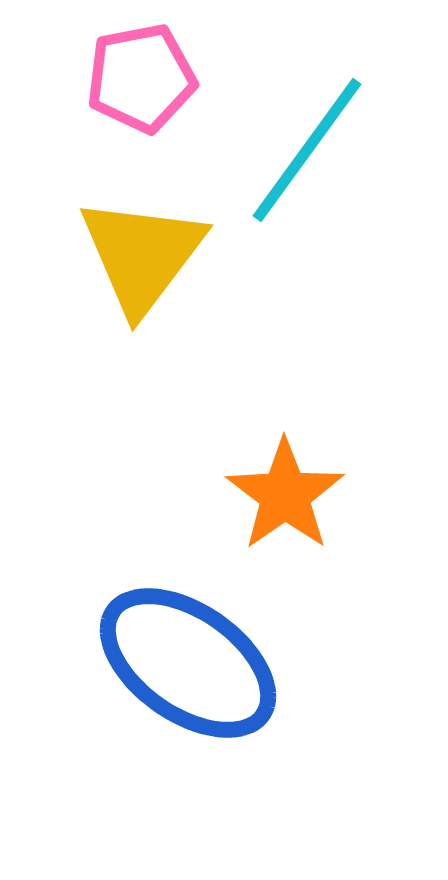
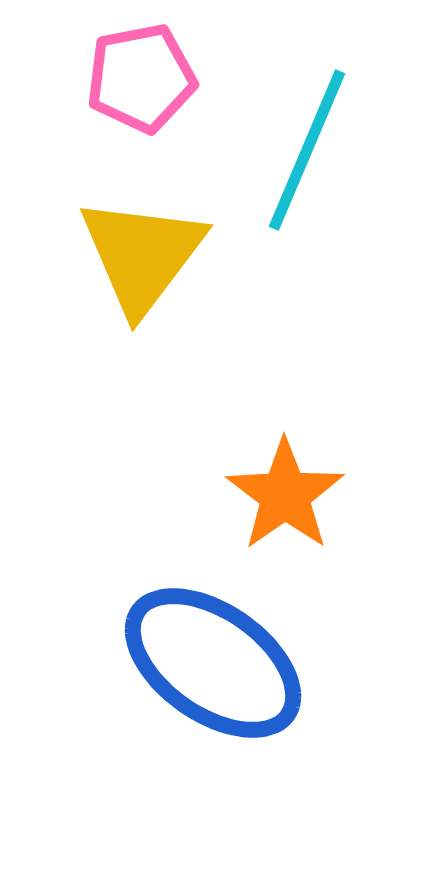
cyan line: rotated 13 degrees counterclockwise
blue ellipse: moved 25 px right
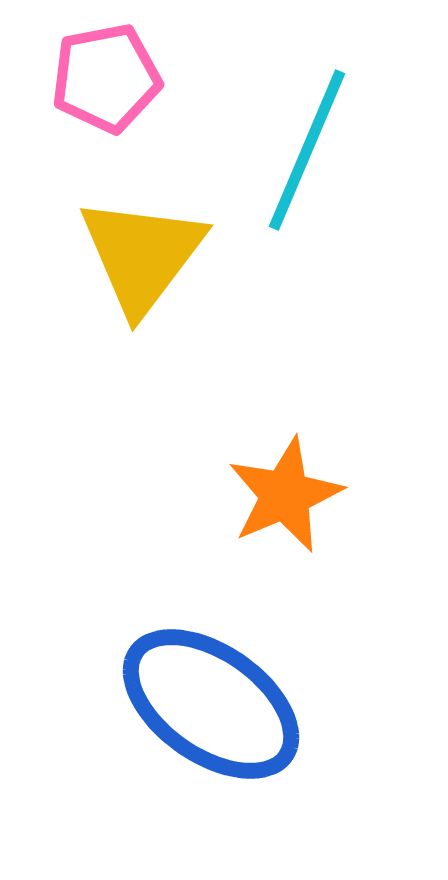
pink pentagon: moved 35 px left
orange star: rotated 12 degrees clockwise
blue ellipse: moved 2 px left, 41 px down
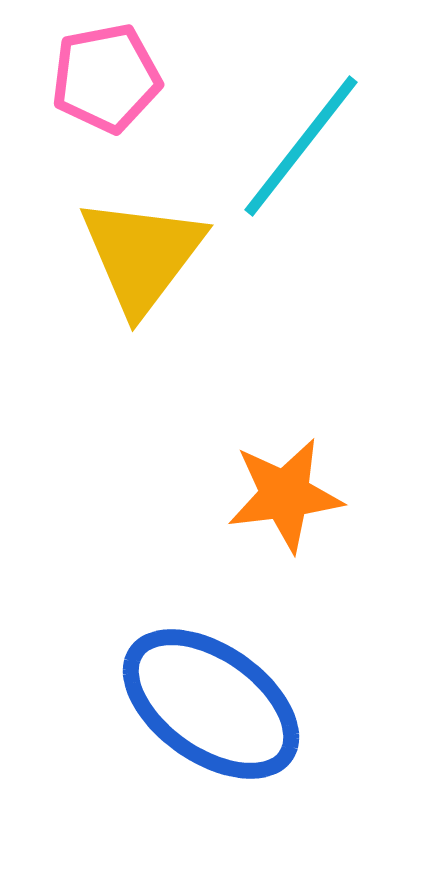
cyan line: moved 6 px left, 4 px up; rotated 15 degrees clockwise
orange star: rotated 16 degrees clockwise
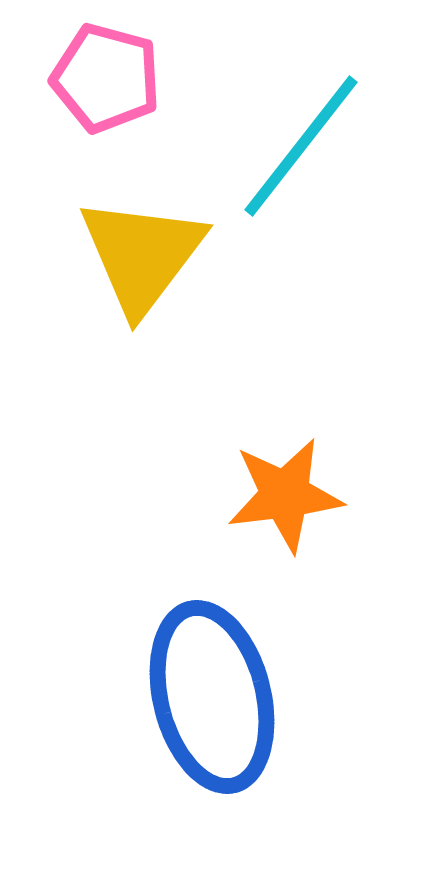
pink pentagon: rotated 26 degrees clockwise
blue ellipse: moved 1 px right, 7 px up; rotated 41 degrees clockwise
